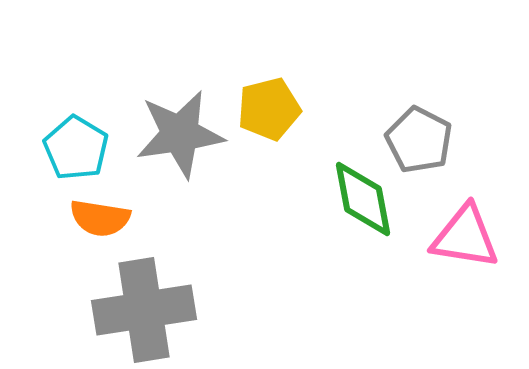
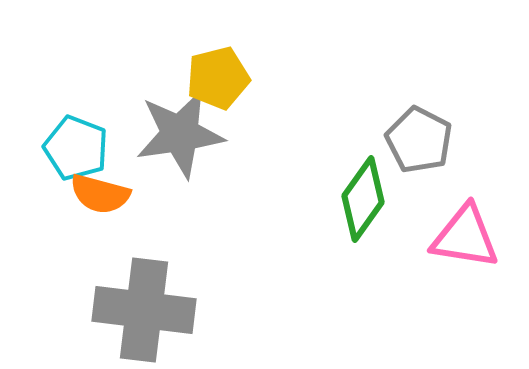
yellow pentagon: moved 51 px left, 31 px up
cyan pentagon: rotated 10 degrees counterclockwise
green diamond: rotated 46 degrees clockwise
orange semicircle: moved 24 px up; rotated 6 degrees clockwise
gray cross: rotated 16 degrees clockwise
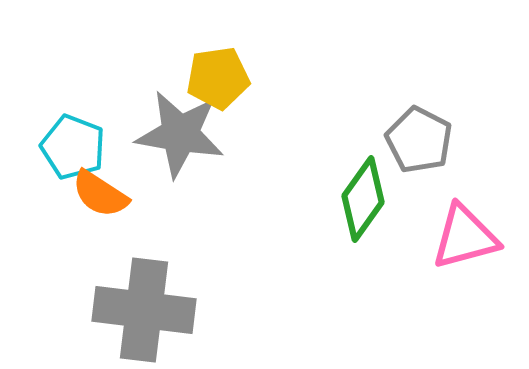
yellow pentagon: rotated 6 degrees clockwise
gray star: rotated 18 degrees clockwise
cyan pentagon: moved 3 px left, 1 px up
orange semicircle: rotated 18 degrees clockwise
pink triangle: rotated 24 degrees counterclockwise
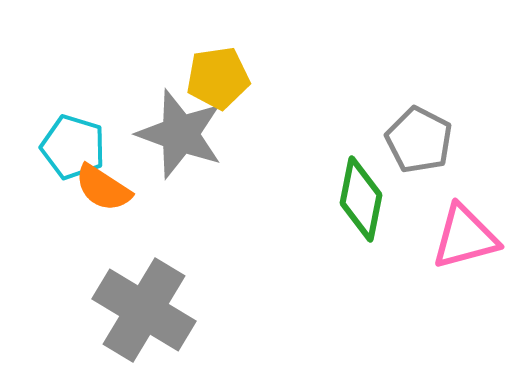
gray star: rotated 10 degrees clockwise
cyan pentagon: rotated 4 degrees counterclockwise
orange semicircle: moved 3 px right, 6 px up
green diamond: moved 2 px left; rotated 24 degrees counterclockwise
gray cross: rotated 24 degrees clockwise
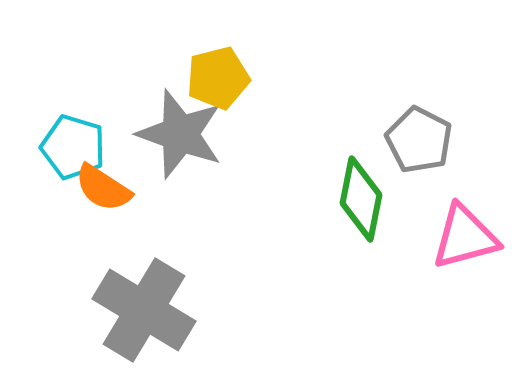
yellow pentagon: rotated 6 degrees counterclockwise
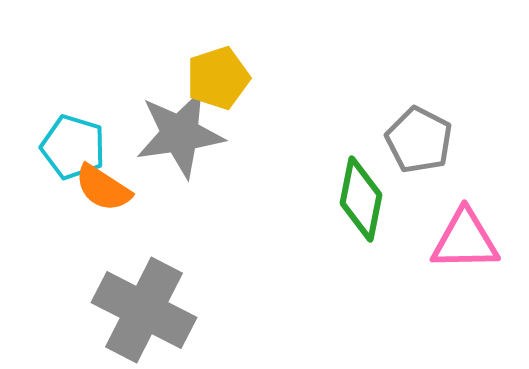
yellow pentagon: rotated 4 degrees counterclockwise
gray star: rotated 28 degrees counterclockwise
pink triangle: moved 3 px down; rotated 14 degrees clockwise
gray cross: rotated 4 degrees counterclockwise
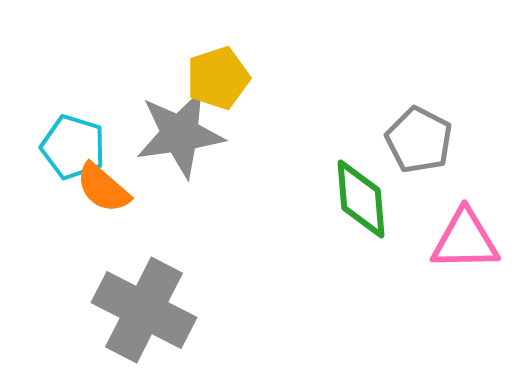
orange semicircle: rotated 8 degrees clockwise
green diamond: rotated 16 degrees counterclockwise
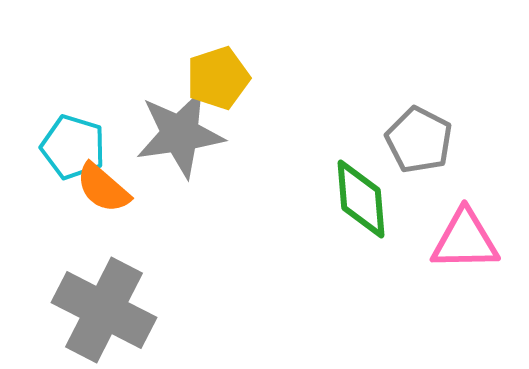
gray cross: moved 40 px left
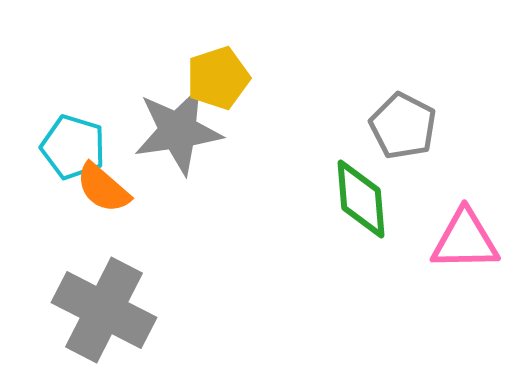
gray star: moved 2 px left, 3 px up
gray pentagon: moved 16 px left, 14 px up
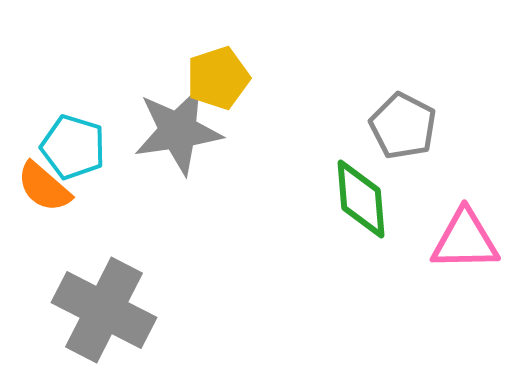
orange semicircle: moved 59 px left, 1 px up
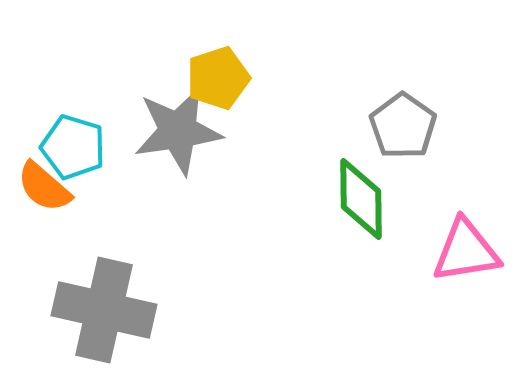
gray pentagon: rotated 8 degrees clockwise
green diamond: rotated 4 degrees clockwise
pink triangle: moved 1 px right, 11 px down; rotated 8 degrees counterclockwise
gray cross: rotated 14 degrees counterclockwise
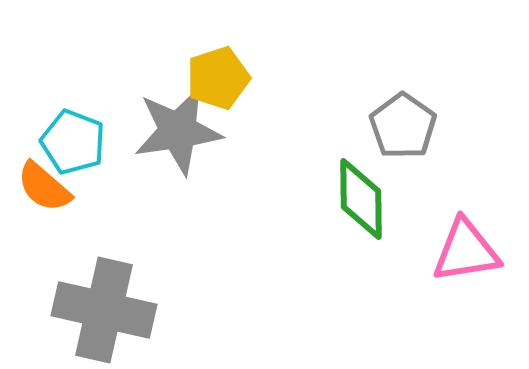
cyan pentagon: moved 5 px up; rotated 4 degrees clockwise
